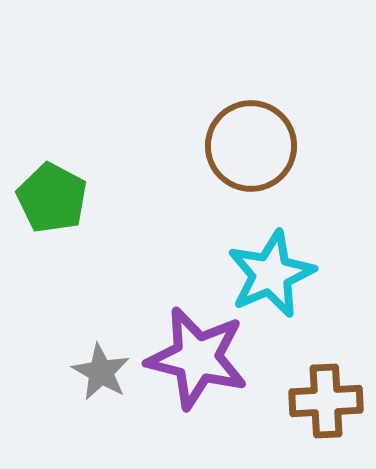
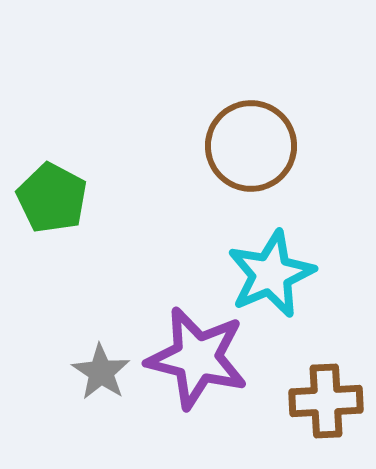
gray star: rotated 4 degrees clockwise
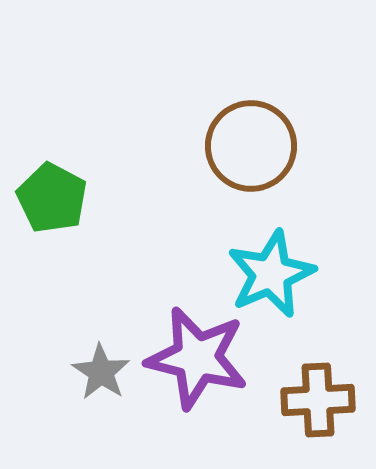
brown cross: moved 8 px left, 1 px up
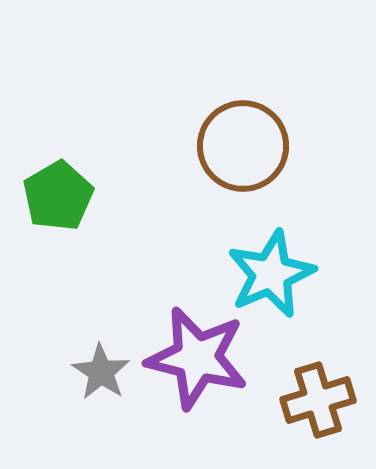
brown circle: moved 8 px left
green pentagon: moved 6 px right, 2 px up; rotated 14 degrees clockwise
brown cross: rotated 14 degrees counterclockwise
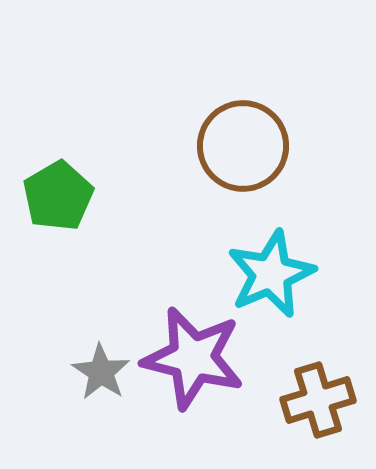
purple star: moved 4 px left
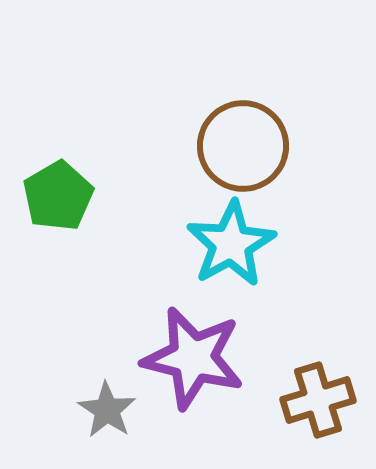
cyan star: moved 40 px left, 30 px up; rotated 6 degrees counterclockwise
gray star: moved 6 px right, 38 px down
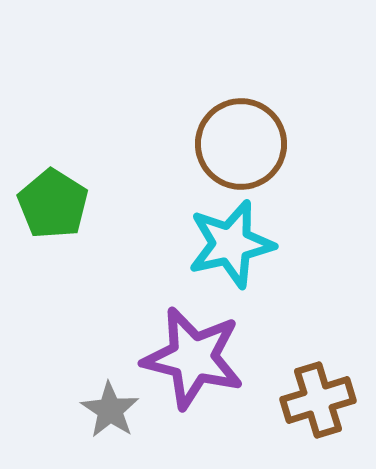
brown circle: moved 2 px left, 2 px up
green pentagon: moved 5 px left, 8 px down; rotated 10 degrees counterclockwise
cyan star: rotated 16 degrees clockwise
gray star: moved 3 px right
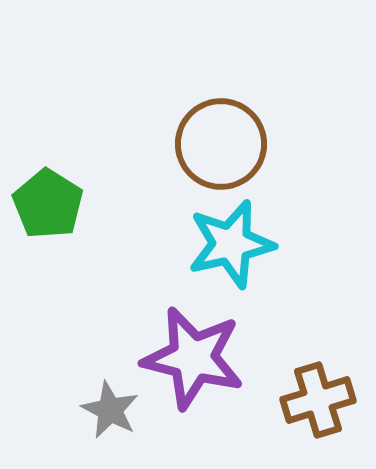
brown circle: moved 20 px left
green pentagon: moved 5 px left
gray star: rotated 6 degrees counterclockwise
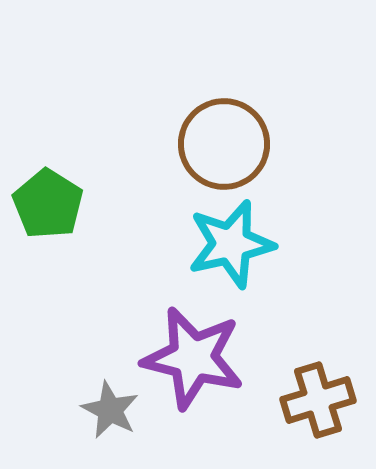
brown circle: moved 3 px right
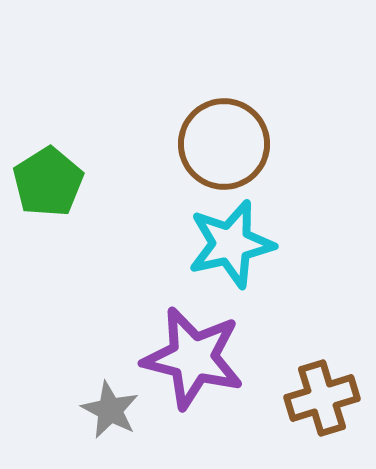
green pentagon: moved 22 px up; rotated 8 degrees clockwise
brown cross: moved 4 px right, 2 px up
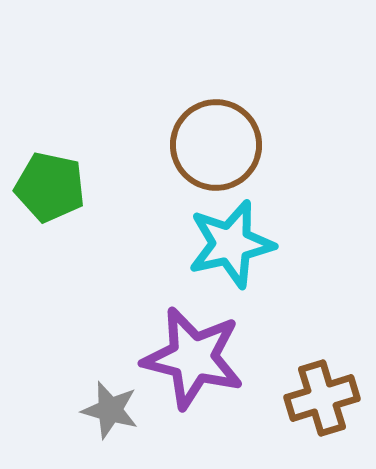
brown circle: moved 8 px left, 1 px down
green pentagon: moved 2 px right, 5 px down; rotated 28 degrees counterclockwise
gray star: rotated 12 degrees counterclockwise
